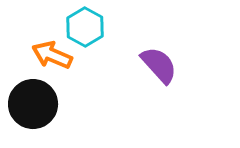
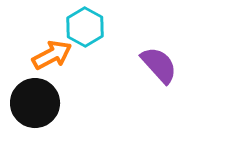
orange arrow: rotated 129 degrees clockwise
black circle: moved 2 px right, 1 px up
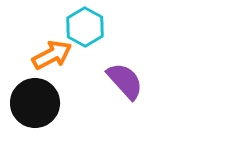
purple semicircle: moved 34 px left, 16 px down
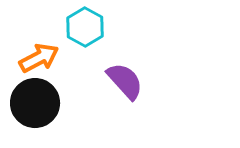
orange arrow: moved 13 px left, 3 px down
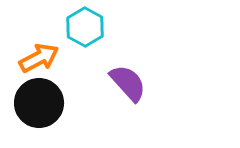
purple semicircle: moved 3 px right, 2 px down
black circle: moved 4 px right
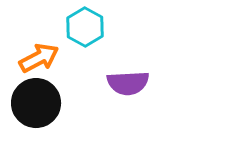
purple semicircle: rotated 129 degrees clockwise
black circle: moved 3 px left
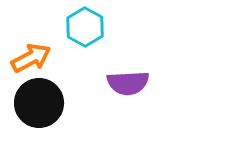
orange arrow: moved 8 px left
black circle: moved 3 px right
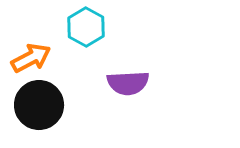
cyan hexagon: moved 1 px right
black circle: moved 2 px down
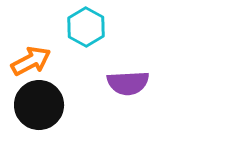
orange arrow: moved 3 px down
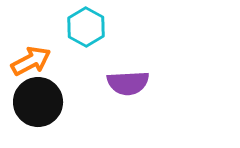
black circle: moved 1 px left, 3 px up
